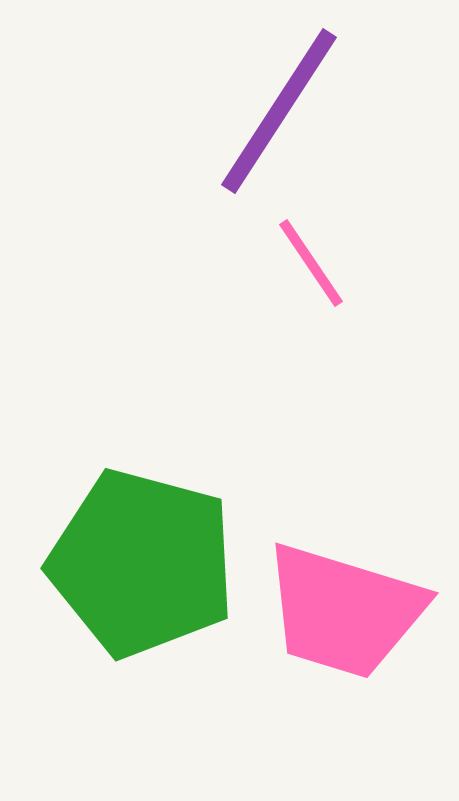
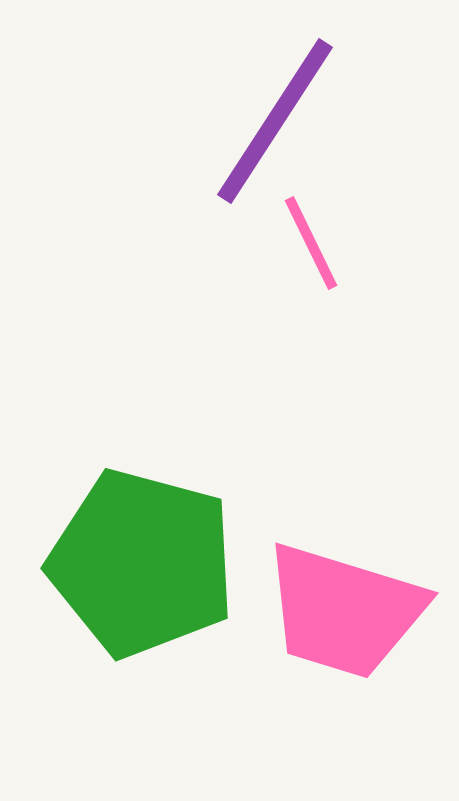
purple line: moved 4 px left, 10 px down
pink line: moved 20 px up; rotated 8 degrees clockwise
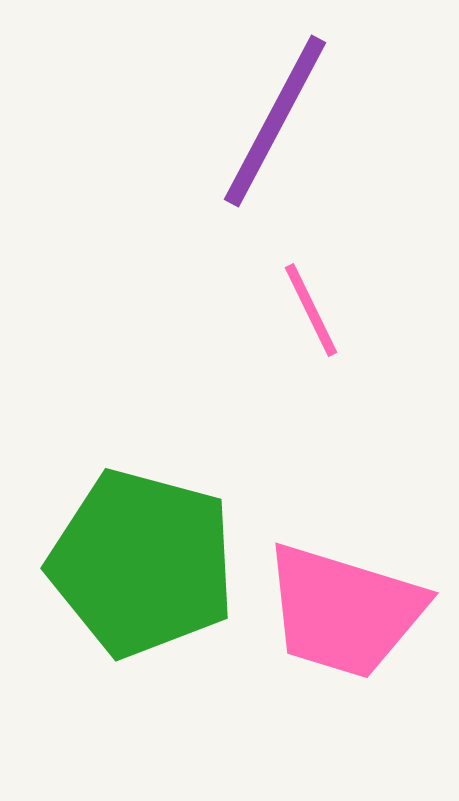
purple line: rotated 5 degrees counterclockwise
pink line: moved 67 px down
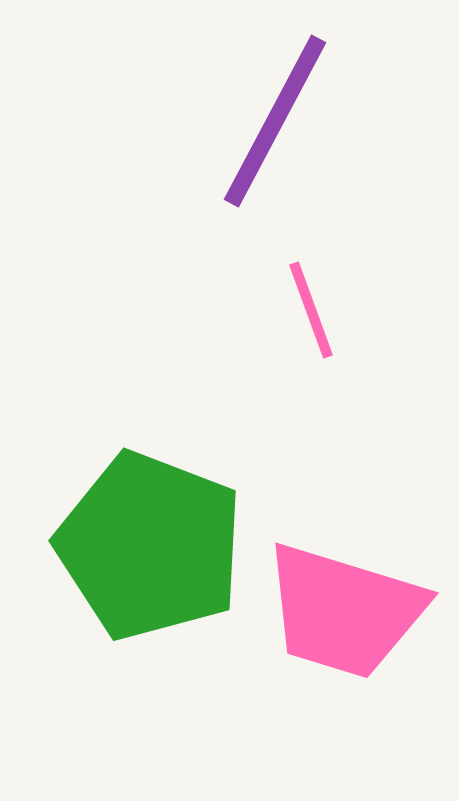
pink line: rotated 6 degrees clockwise
green pentagon: moved 8 px right, 17 px up; rotated 6 degrees clockwise
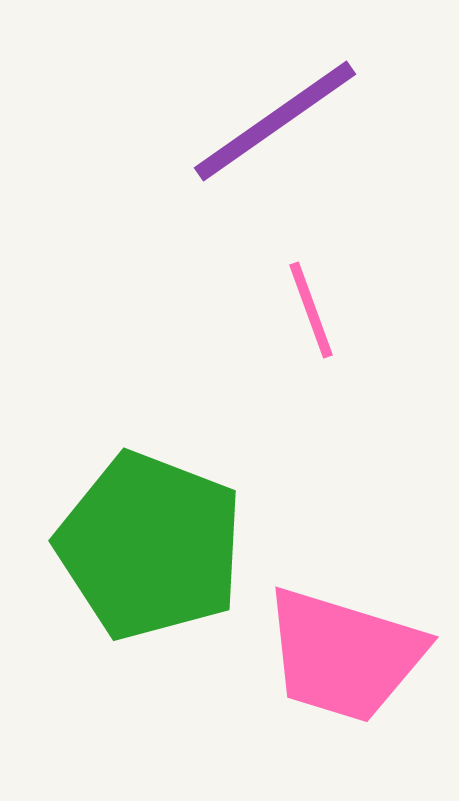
purple line: rotated 27 degrees clockwise
pink trapezoid: moved 44 px down
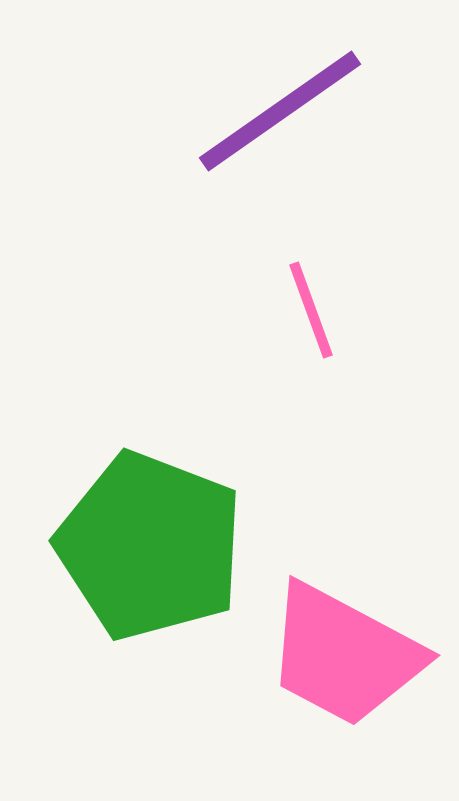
purple line: moved 5 px right, 10 px up
pink trapezoid: rotated 11 degrees clockwise
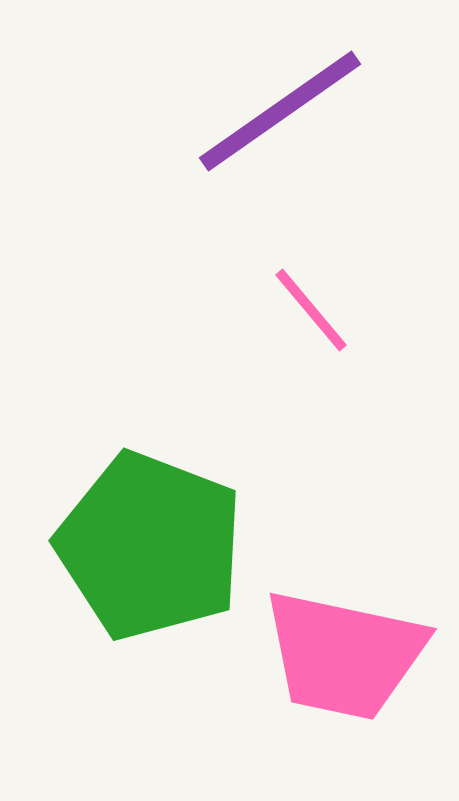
pink line: rotated 20 degrees counterclockwise
pink trapezoid: rotated 16 degrees counterclockwise
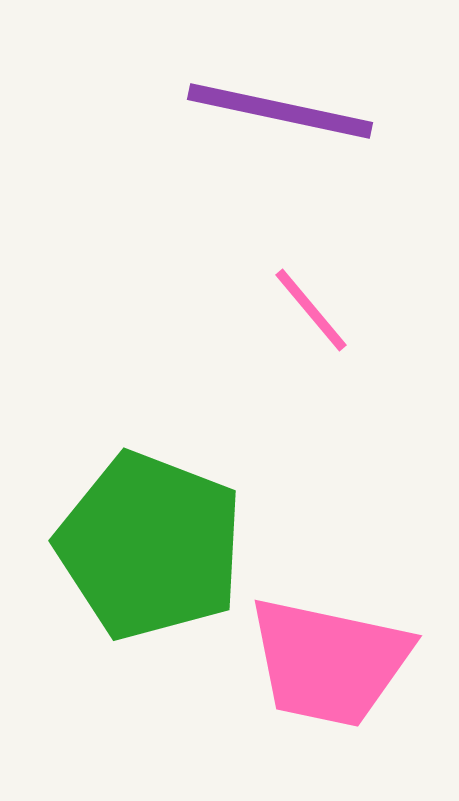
purple line: rotated 47 degrees clockwise
pink trapezoid: moved 15 px left, 7 px down
